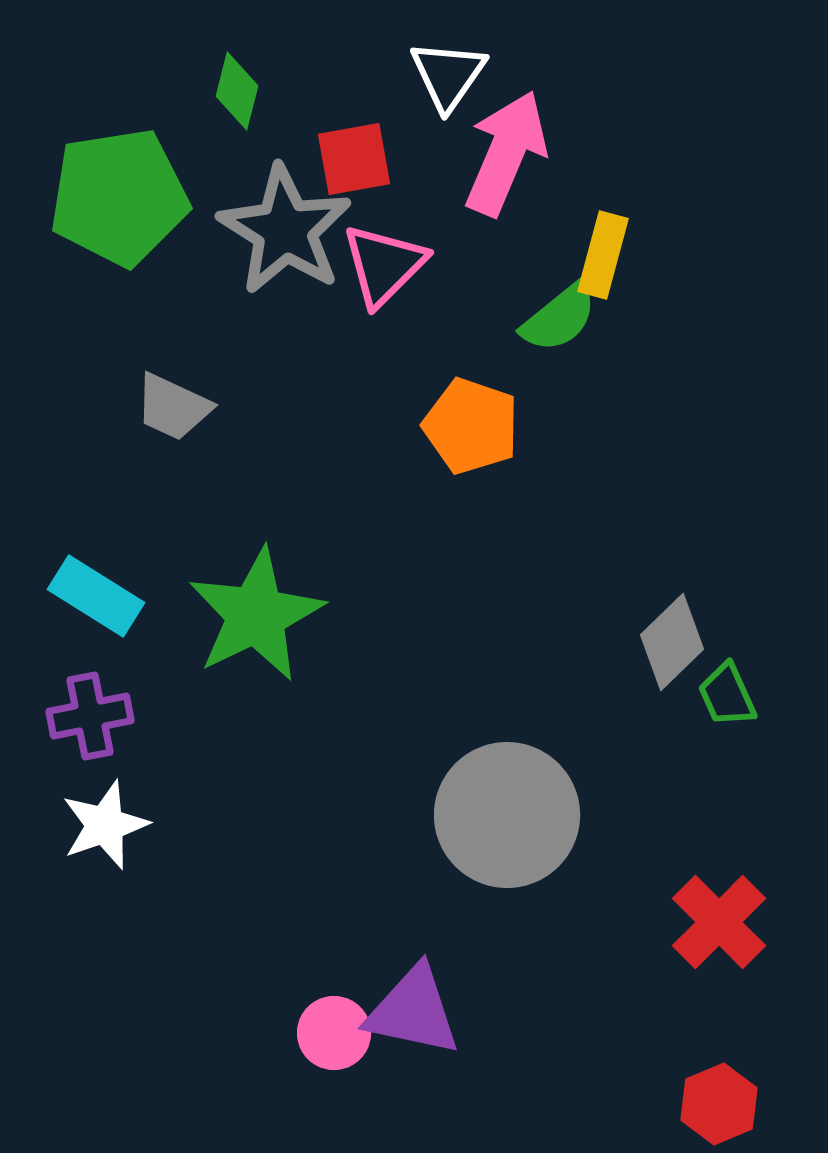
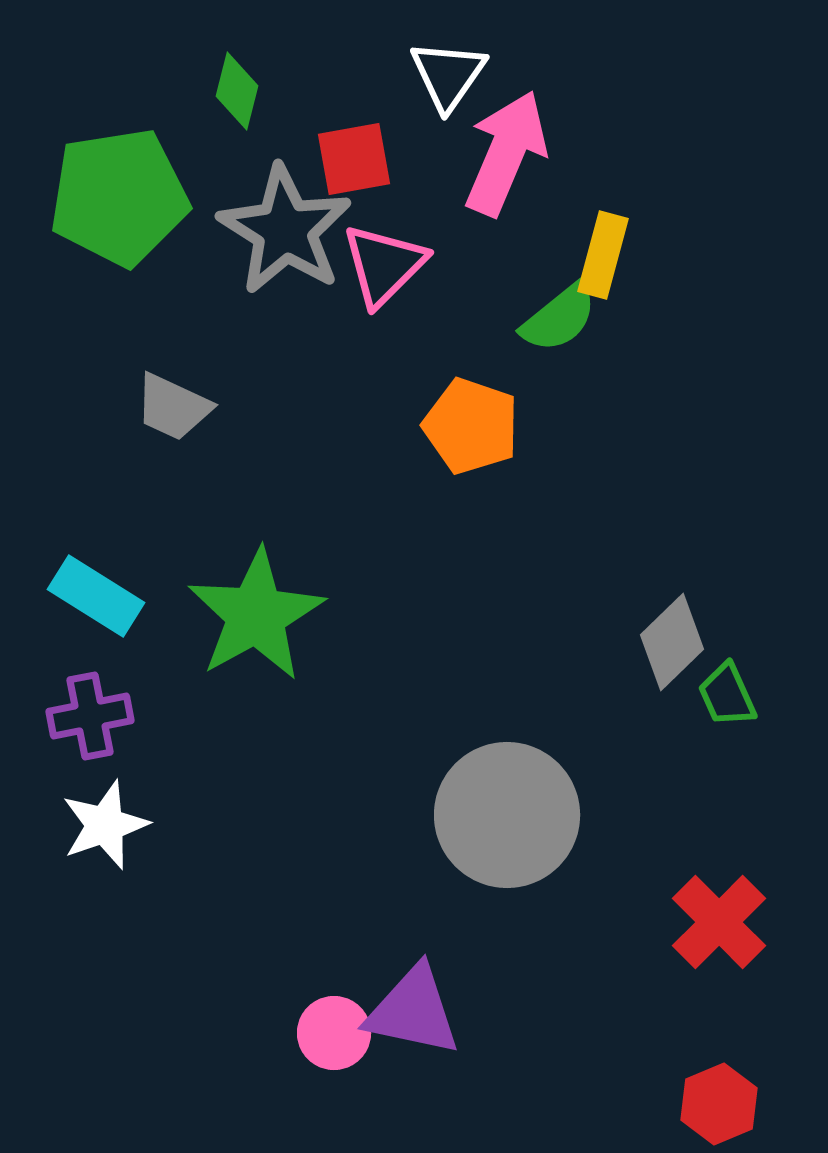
green star: rotated 3 degrees counterclockwise
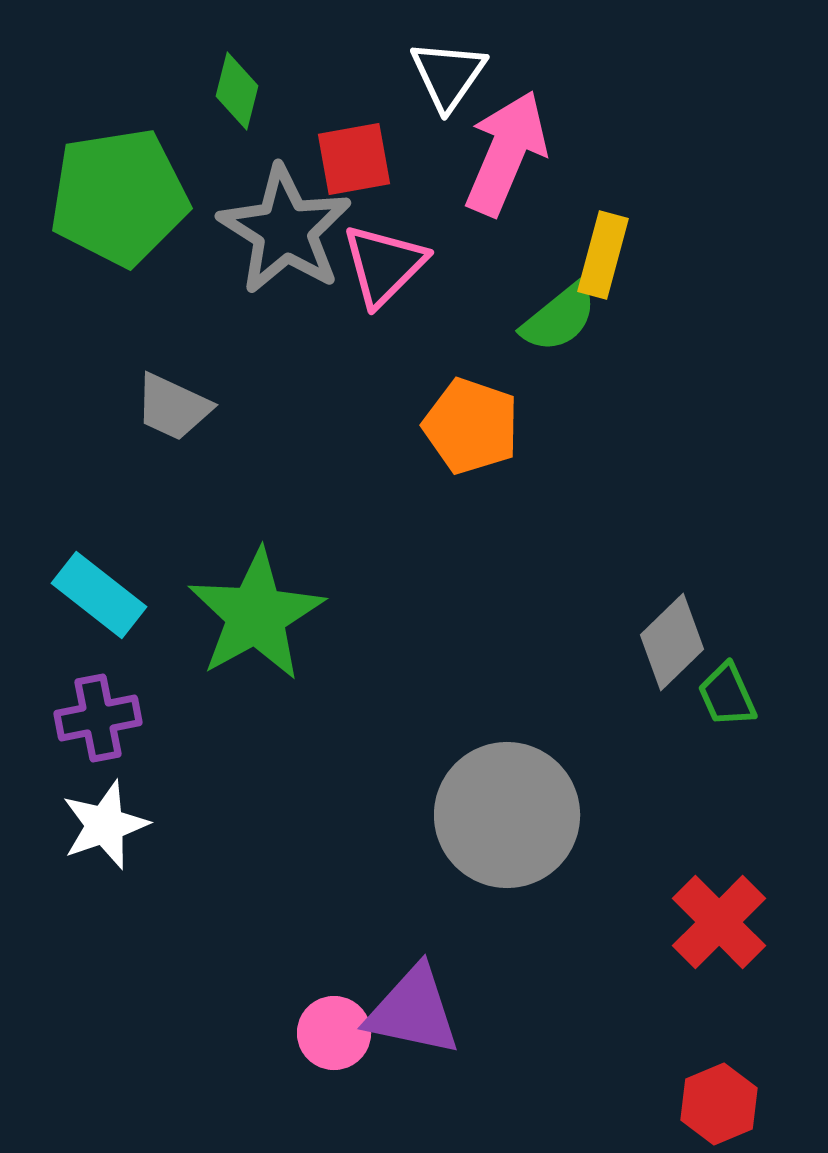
cyan rectangle: moved 3 px right, 1 px up; rotated 6 degrees clockwise
purple cross: moved 8 px right, 2 px down
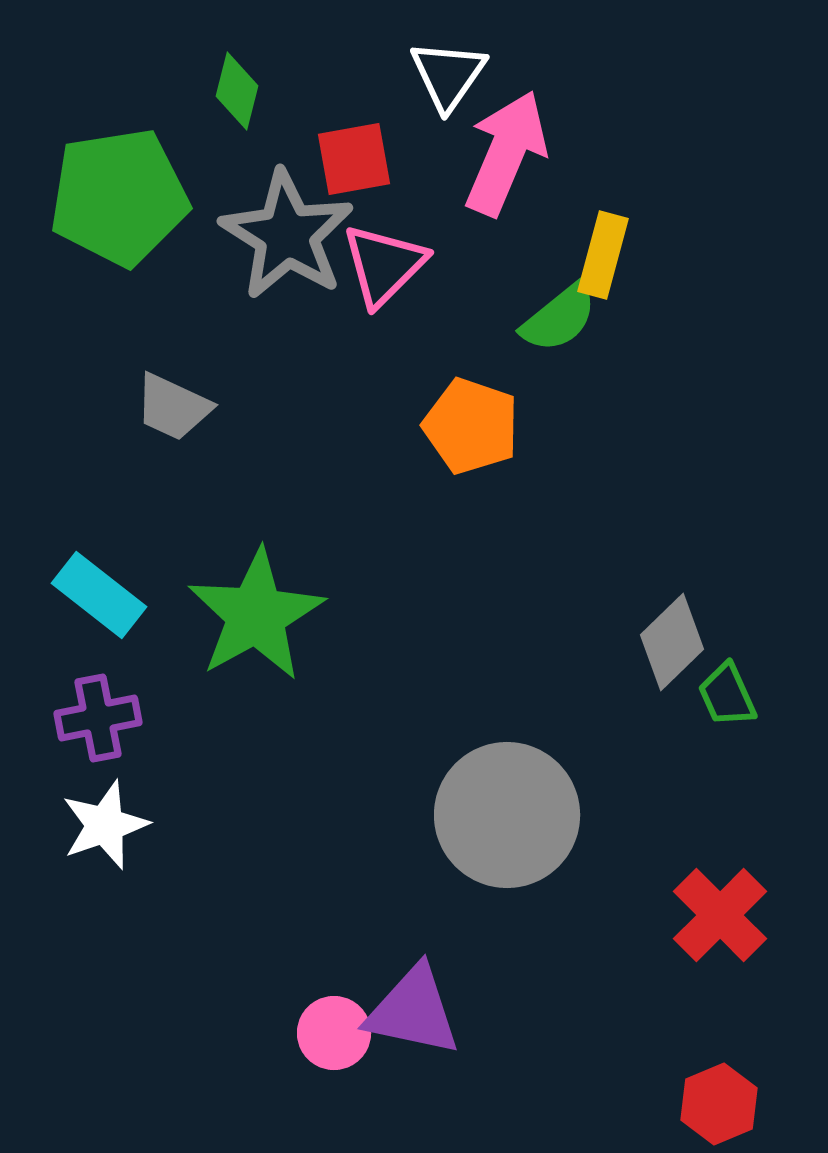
gray star: moved 2 px right, 5 px down
red cross: moved 1 px right, 7 px up
